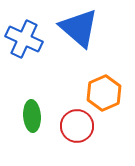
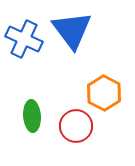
blue triangle: moved 7 px left, 2 px down; rotated 12 degrees clockwise
orange hexagon: rotated 8 degrees counterclockwise
red circle: moved 1 px left
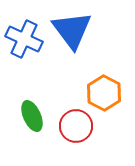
green ellipse: rotated 20 degrees counterclockwise
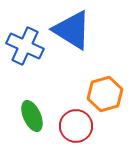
blue triangle: rotated 21 degrees counterclockwise
blue cross: moved 1 px right, 7 px down
orange hexagon: moved 1 px right, 1 px down; rotated 16 degrees clockwise
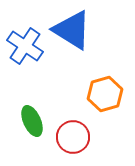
blue cross: rotated 9 degrees clockwise
green ellipse: moved 5 px down
red circle: moved 3 px left, 11 px down
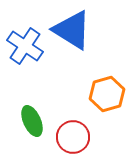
orange hexagon: moved 2 px right
